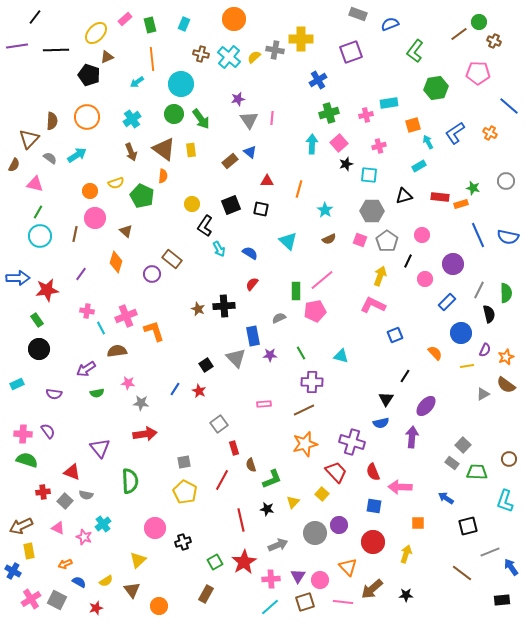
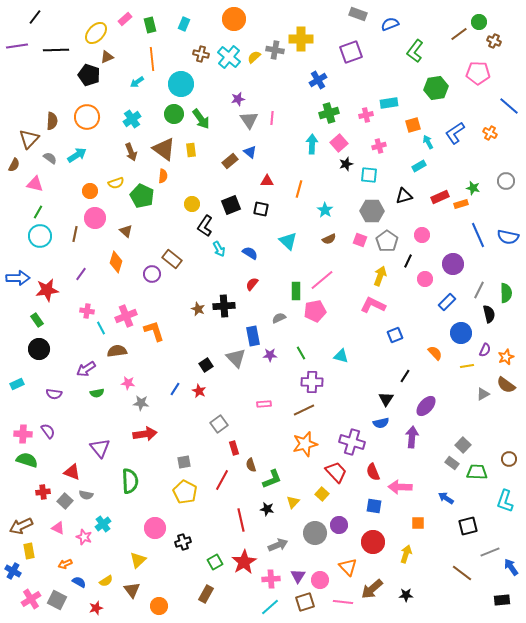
red rectangle at (440, 197): rotated 30 degrees counterclockwise
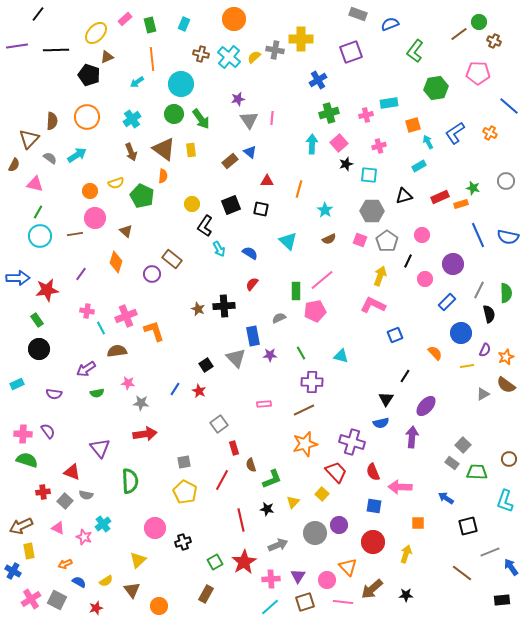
black line at (35, 17): moved 3 px right, 3 px up
brown line at (75, 234): rotated 70 degrees clockwise
pink circle at (320, 580): moved 7 px right
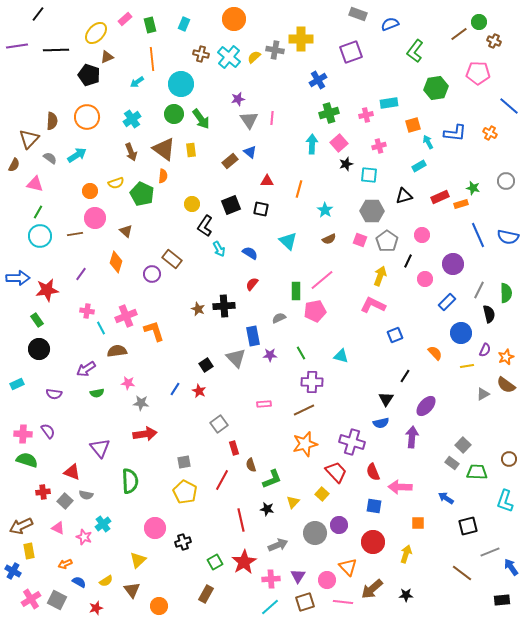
blue L-shape at (455, 133): rotated 140 degrees counterclockwise
green pentagon at (142, 196): moved 2 px up
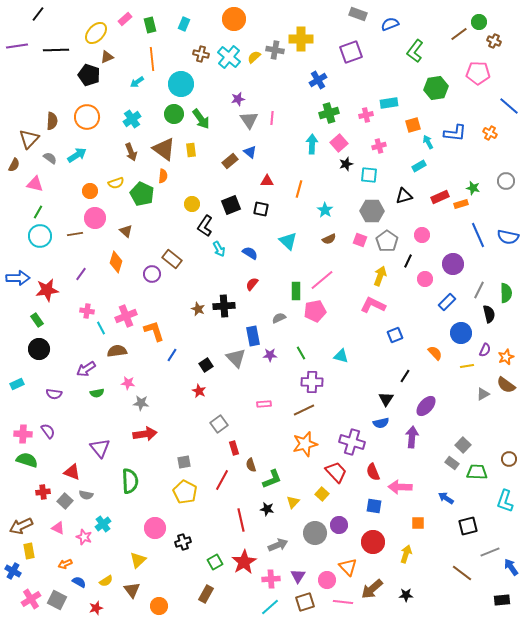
blue line at (175, 389): moved 3 px left, 34 px up
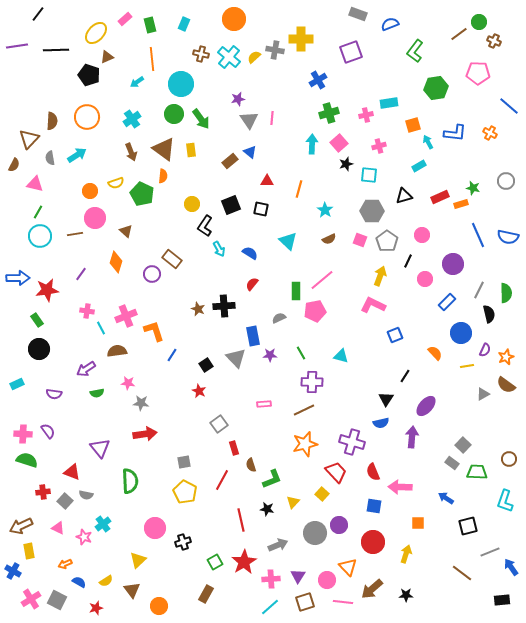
gray semicircle at (50, 158): rotated 136 degrees counterclockwise
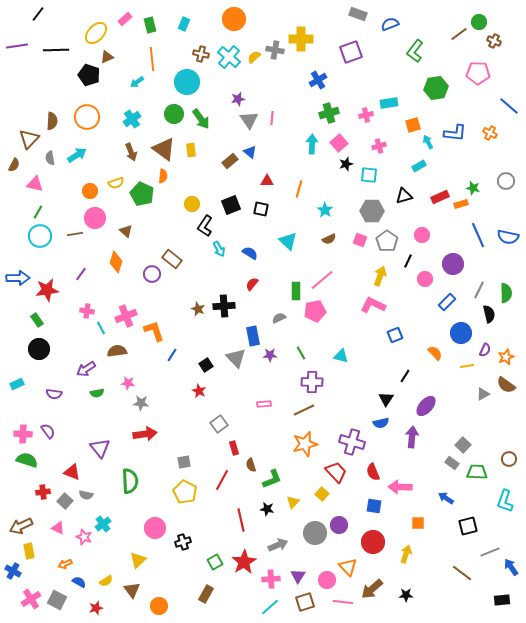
cyan circle at (181, 84): moved 6 px right, 2 px up
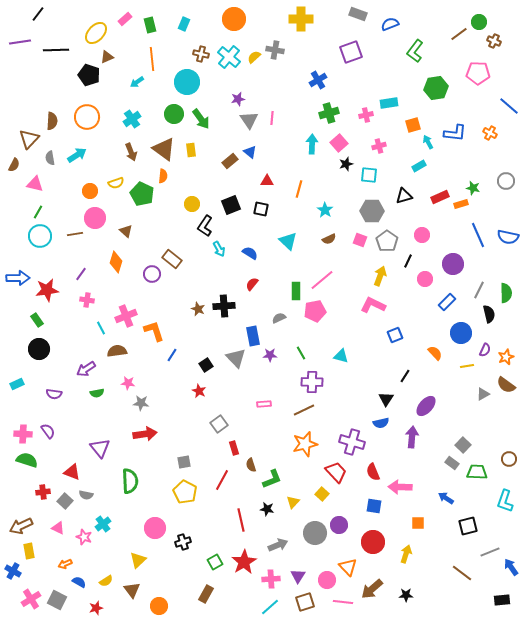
yellow cross at (301, 39): moved 20 px up
purple line at (17, 46): moved 3 px right, 4 px up
pink cross at (87, 311): moved 11 px up
